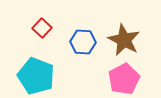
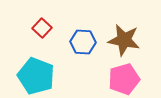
brown star: rotated 16 degrees counterclockwise
pink pentagon: rotated 12 degrees clockwise
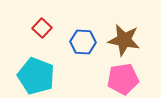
pink pentagon: moved 1 px left; rotated 8 degrees clockwise
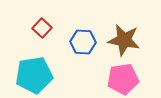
cyan pentagon: moved 2 px left, 1 px up; rotated 30 degrees counterclockwise
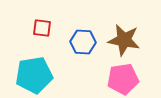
red square: rotated 36 degrees counterclockwise
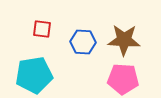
red square: moved 1 px down
brown star: rotated 8 degrees counterclockwise
pink pentagon: rotated 12 degrees clockwise
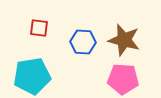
red square: moved 3 px left, 1 px up
brown star: rotated 12 degrees clockwise
cyan pentagon: moved 2 px left, 1 px down
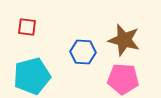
red square: moved 12 px left, 1 px up
blue hexagon: moved 10 px down
cyan pentagon: rotated 6 degrees counterclockwise
